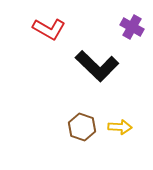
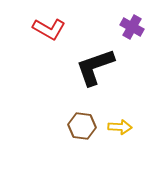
black L-shape: moved 2 px left, 1 px down; rotated 117 degrees clockwise
brown hexagon: moved 1 px up; rotated 12 degrees counterclockwise
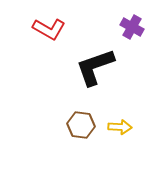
brown hexagon: moved 1 px left, 1 px up
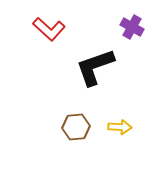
red L-shape: rotated 12 degrees clockwise
brown hexagon: moved 5 px left, 2 px down; rotated 12 degrees counterclockwise
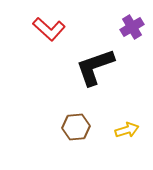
purple cross: rotated 30 degrees clockwise
yellow arrow: moved 7 px right, 3 px down; rotated 20 degrees counterclockwise
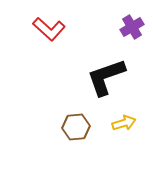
black L-shape: moved 11 px right, 10 px down
yellow arrow: moved 3 px left, 7 px up
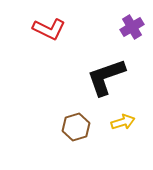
red L-shape: rotated 16 degrees counterclockwise
yellow arrow: moved 1 px left, 1 px up
brown hexagon: rotated 12 degrees counterclockwise
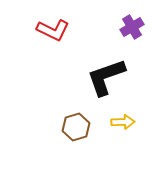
red L-shape: moved 4 px right, 1 px down
yellow arrow: rotated 15 degrees clockwise
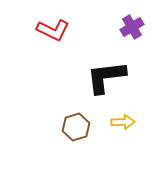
black L-shape: rotated 12 degrees clockwise
